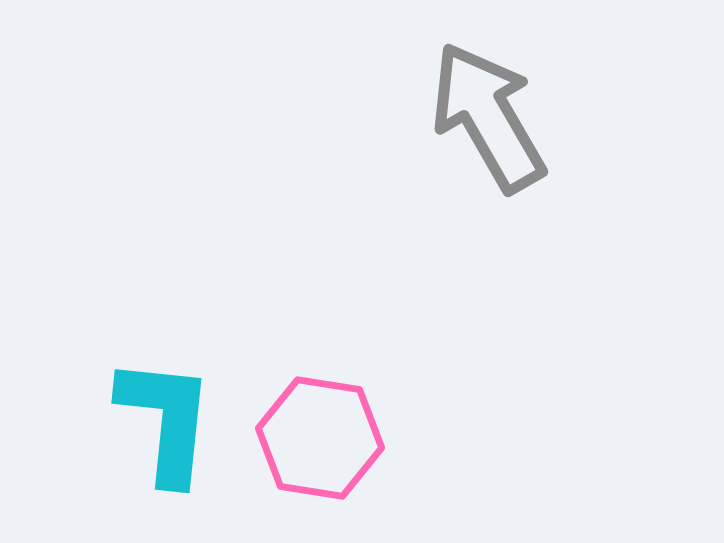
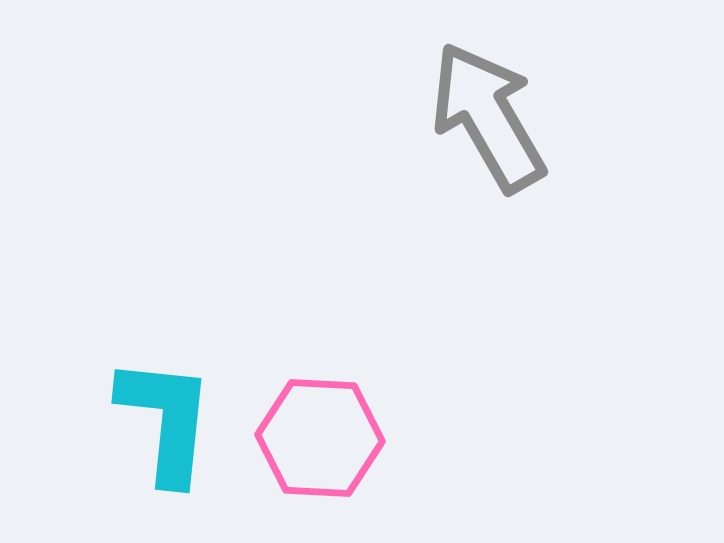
pink hexagon: rotated 6 degrees counterclockwise
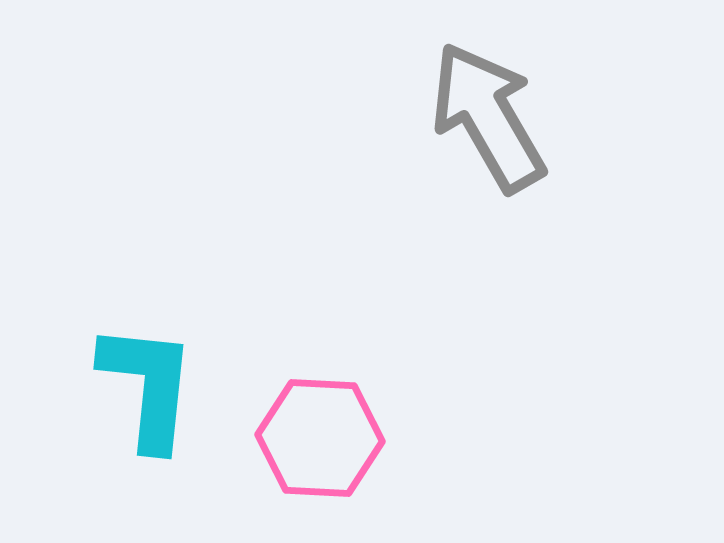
cyan L-shape: moved 18 px left, 34 px up
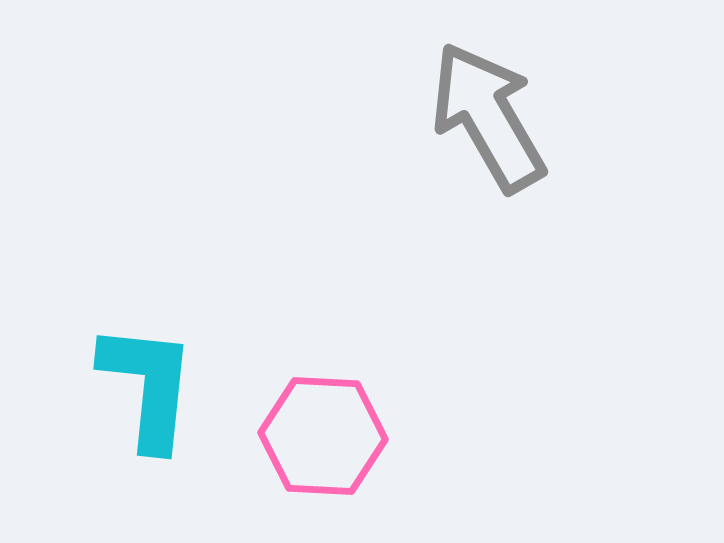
pink hexagon: moved 3 px right, 2 px up
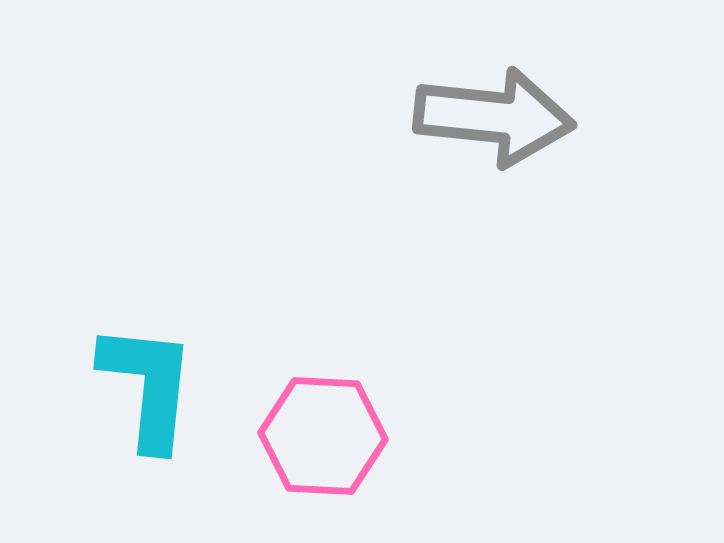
gray arrow: moved 6 px right; rotated 126 degrees clockwise
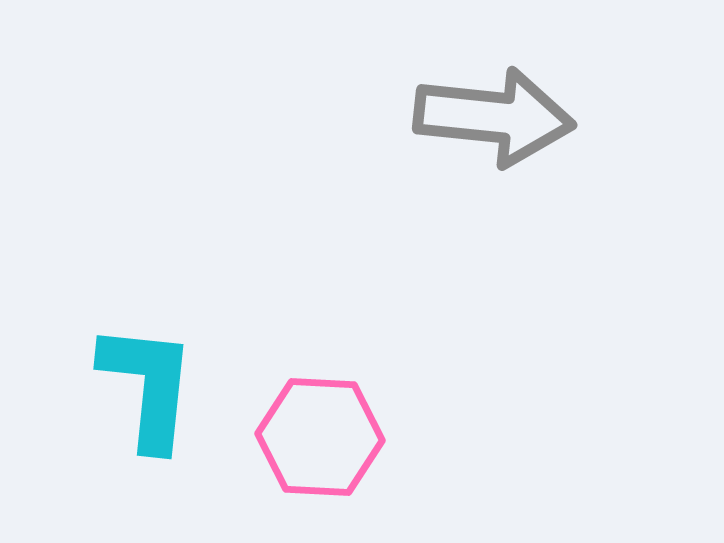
pink hexagon: moved 3 px left, 1 px down
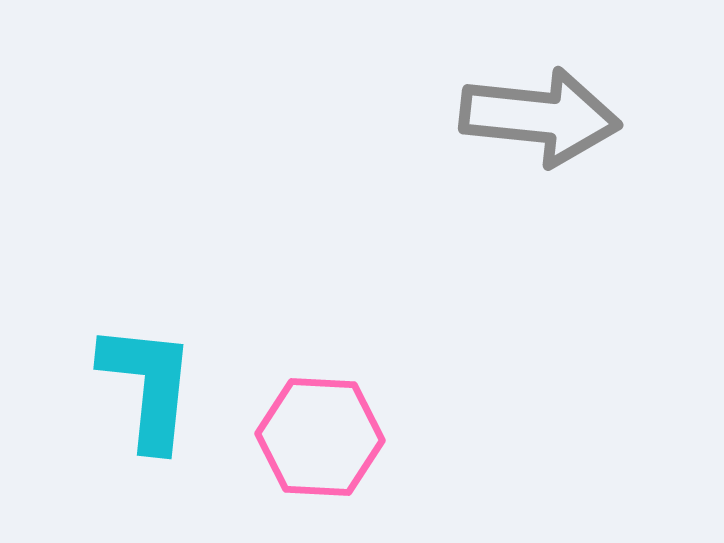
gray arrow: moved 46 px right
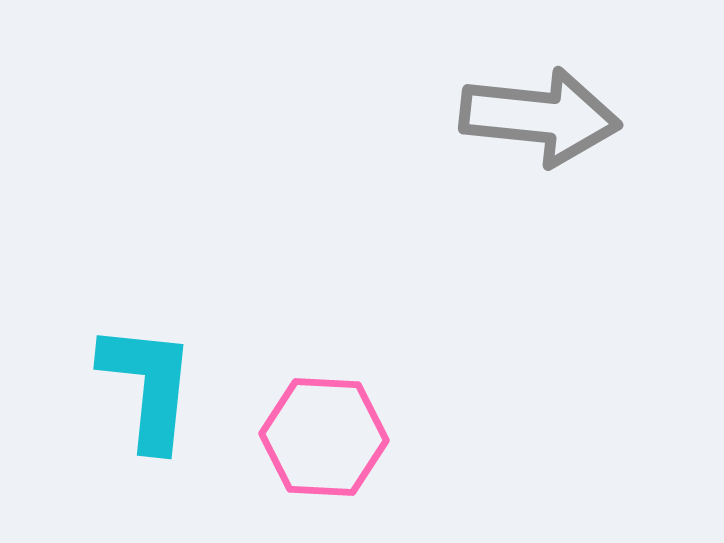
pink hexagon: moved 4 px right
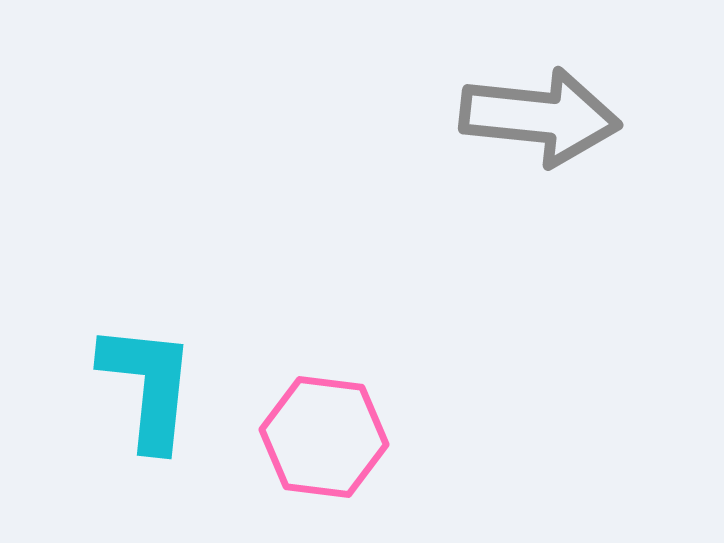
pink hexagon: rotated 4 degrees clockwise
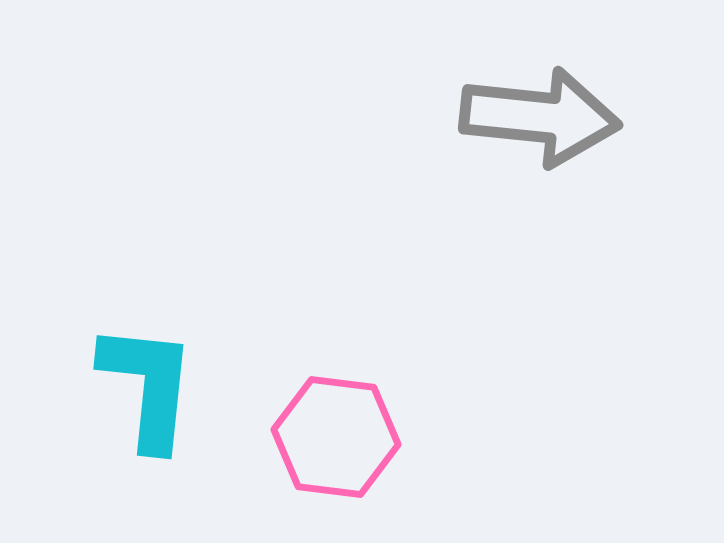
pink hexagon: moved 12 px right
